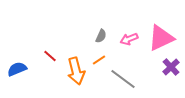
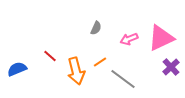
gray semicircle: moved 5 px left, 8 px up
orange line: moved 1 px right, 2 px down
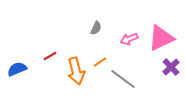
red line: rotated 72 degrees counterclockwise
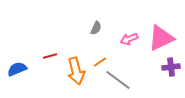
red line: rotated 16 degrees clockwise
purple cross: rotated 36 degrees clockwise
gray line: moved 5 px left, 1 px down
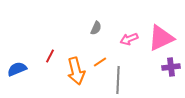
red line: rotated 48 degrees counterclockwise
gray line: rotated 56 degrees clockwise
